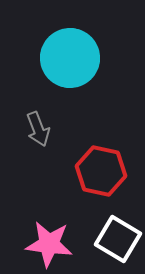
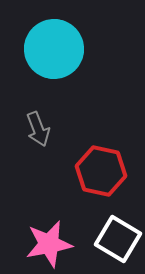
cyan circle: moved 16 px left, 9 px up
pink star: rotated 18 degrees counterclockwise
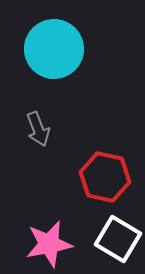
red hexagon: moved 4 px right, 6 px down
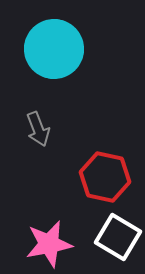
white square: moved 2 px up
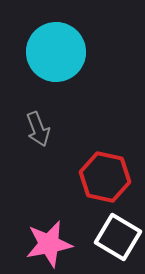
cyan circle: moved 2 px right, 3 px down
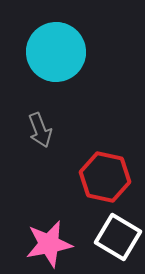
gray arrow: moved 2 px right, 1 px down
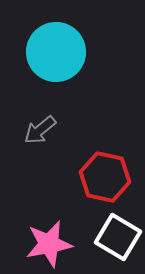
gray arrow: rotated 72 degrees clockwise
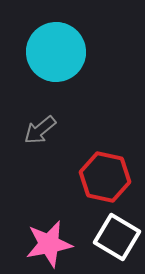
white square: moved 1 px left
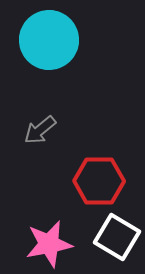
cyan circle: moved 7 px left, 12 px up
red hexagon: moved 6 px left, 4 px down; rotated 12 degrees counterclockwise
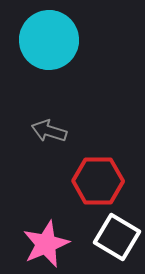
gray arrow: moved 9 px right, 1 px down; rotated 56 degrees clockwise
red hexagon: moved 1 px left
pink star: moved 3 px left; rotated 12 degrees counterclockwise
